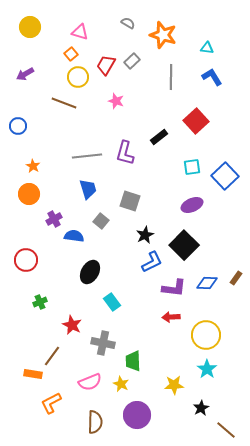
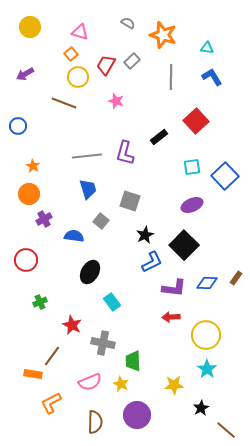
purple cross at (54, 219): moved 10 px left
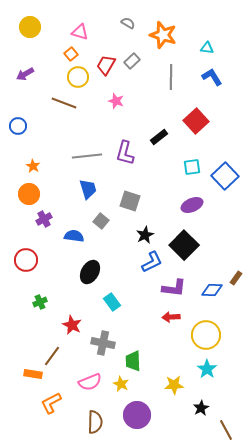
blue diamond at (207, 283): moved 5 px right, 7 px down
brown line at (226, 430): rotated 20 degrees clockwise
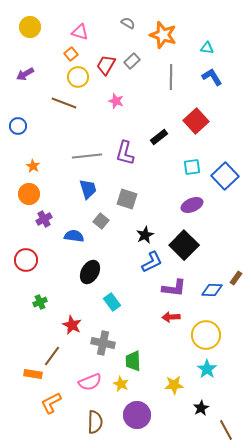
gray square at (130, 201): moved 3 px left, 2 px up
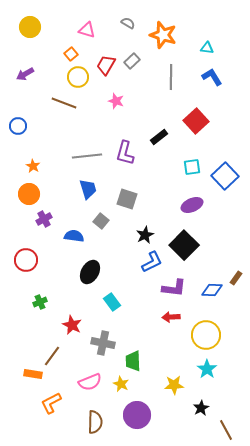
pink triangle at (80, 32): moved 7 px right, 2 px up
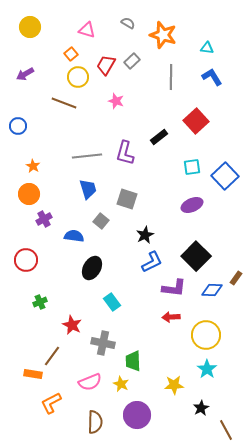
black square at (184, 245): moved 12 px right, 11 px down
black ellipse at (90, 272): moved 2 px right, 4 px up
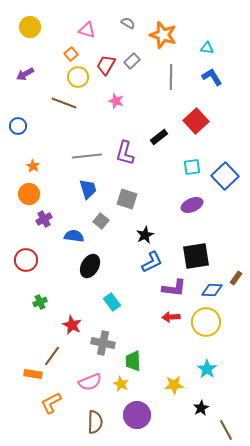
black square at (196, 256): rotated 36 degrees clockwise
black ellipse at (92, 268): moved 2 px left, 2 px up
yellow circle at (206, 335): moved 13 px up
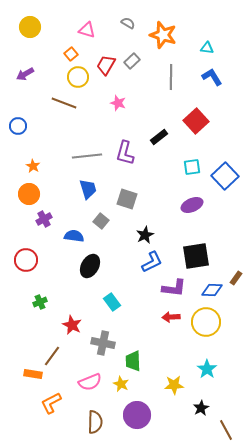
pink star at (116, 101): moved 2 px right, 2 px down
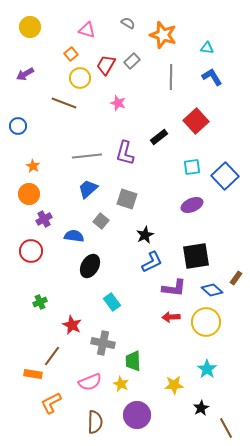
yellow circle at (78, 77): moved 2 px right, 1 px down
blue trapezoid at (88, 189): rotated 115 degrees counterclockwise
red circle at (26, 260): moved 5 px right, 9 px up
blue diamond at (212, 290): rotated 40 degrees clockwise
brown line at (226, 430): moved 2 px up
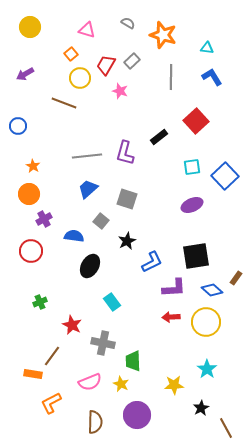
pink star at (118, 103): moved 2 px right, 12 px up
black star at (145, 235): moved 18 px left, 6 px down
purple L-shape at (174, 288): rotated 10 degrees counterclockwise
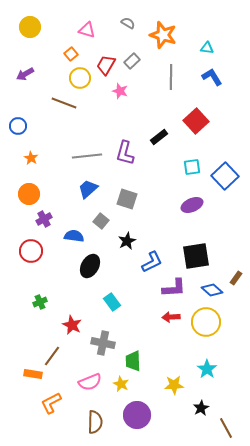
orange star at (33, 166): moved 2 px left, 8 px up
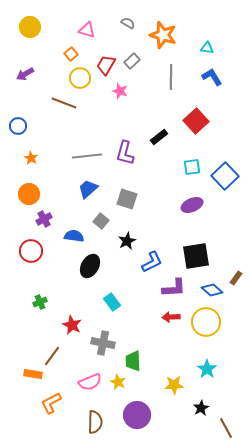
yellow star at (121, 384): moved 3 px left, 2 px up
